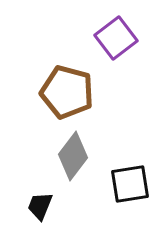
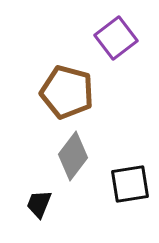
black trapezoid: moved 1 px left, 2 px up
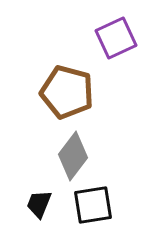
purple square: rotated 12 degrees clockwise
black square: moved 37 px left, 21 px down
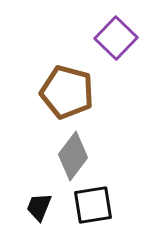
purple square: rotated 21 degrees counterclockwise
black trapezoid: moved 3 px down
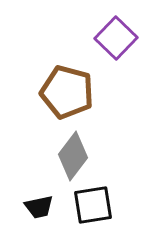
black trapezoid: rotated 124 degrees counterclockwise
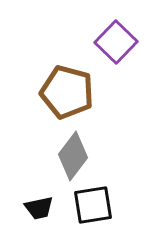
purple square: moved 4 px down
black trapezoid: moved 1 px down
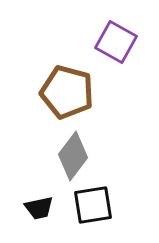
purple square: rotated 15 degrees counterclockwise
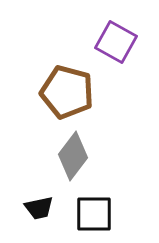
black square: moved 1 px right, 9 px down; rotated 9 degrees clockwise
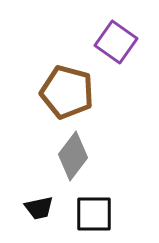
purple square: rotated 6 degrees clockwise
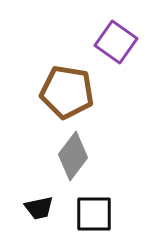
brown pentagon: rotated 6 degrees counterclockwise
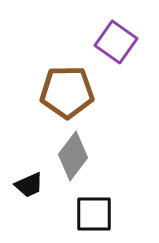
brown pentagon: rotated 10 degrees counterclockwise
black trapezoid: moved 10 px left, 23 px up; rotated 12 degrees counterclockwise
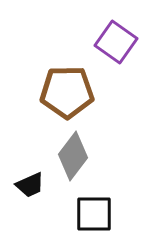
black trapezoid: moved 1 px right
